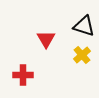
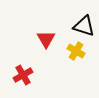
yellow cross: moved 6 px left, 4 px up; rotated 18 degrees counterclockwise
red cross: rotated 30 degrees counterclockwise
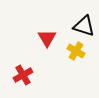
red triangle: moved 1 px right, 1 px up
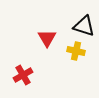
yellow cross: rotated 18 degrees counterclockwise
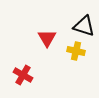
red cross: rotated 30 degrees counterclockwise
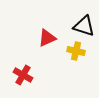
red triangle: rotated 36 degrees clockwise
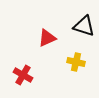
yellow cross: moved 11 px down
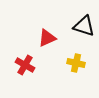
yellow cross: moved 1 px down
red cross: moved 2 px right, 10 px up
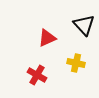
black triangle: moved 1 px up; rotated 30 degrees clockwise
red cross: moved 12 px right, 10 px down
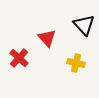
red triangle: rotated 48 degrees counterclockwise
red cross: moved 18 px left, 17 px up; rotated 12 degrees clockwise
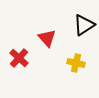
black triangle: rotated 40 degrees clockwise
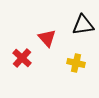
black triangle: moved 1 px left; rotated 25 degrees clockwise
red cross: moved 3 px right
